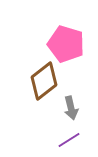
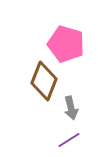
brown diamond: rotated 30 degrees counterclockwise
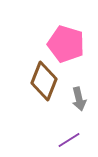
gray arrow: moved 8 px right, 9 px up
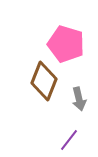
purple line: rotated 20 degrees counterclockwise
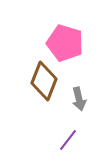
pink pentagon: moved 1 px left, 1 px up
purple line: moved 1 px left
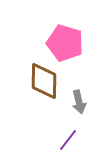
brown diamond: rotated 21 degrees counterclockwise
gray arrow: moved 3 px down
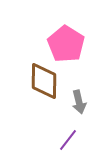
pink pentagon: moved 1 px right, 1 px down; rotated 15 degrees clockwise
